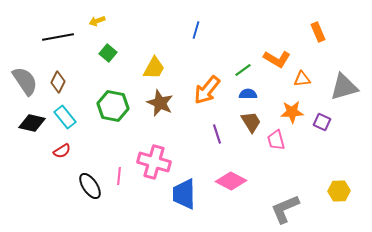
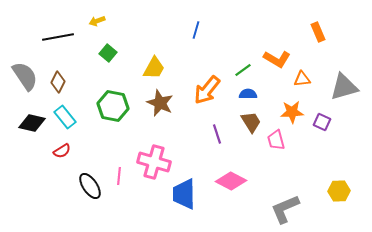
gray semicircle: moved 5 px up
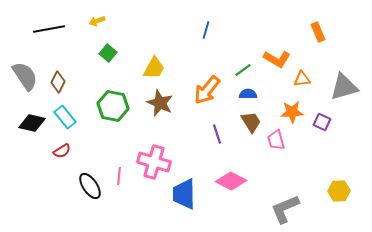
blue line: moved 10 px right
black line: moved 9 px left, 8 px up
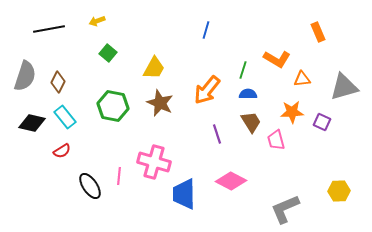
green line: rotated 36 degrees counterclockwise
gray semicircle: rotated 52 degrees clockwise
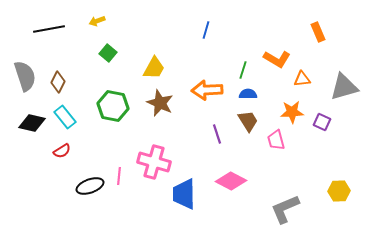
gray semicircle: rotated 36 degrees counterclockwise
orange arrow: rotated 48 degrees clockwise
brown trapezoid: moved 3 px left, 1 px up
black ellipse: rotated 76 degrees counterclockwise
